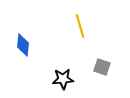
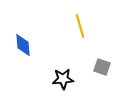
blue diamond: rotated 10 degrees counterclockwise
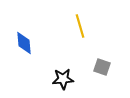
blue diamond: moved 1 px right, 2 px up
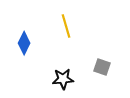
yellow line: moved 14 px left
blue diamond: rotated 30 degrees clockwise
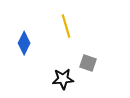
gray square: moved 14 px left, 4 px up
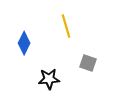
black star: moved 14 px left
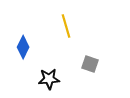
blue diamond: moved 1 px left, 4 px down
gray square: moved 2 px right, 1 px down
